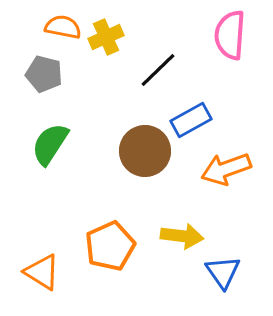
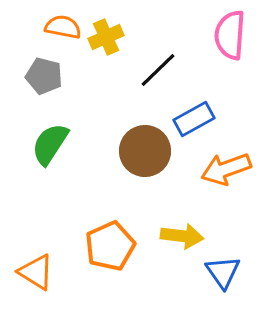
gray pentagon: moved 2 px down
blue rectangle: moved 3 px right, 1 px up
orange triangle: moved 6 px left
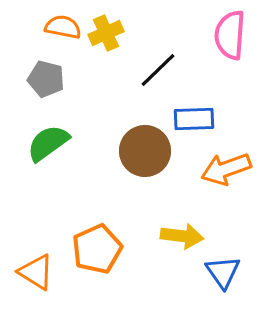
yellow cross: moved 4 px up
gray pentagon: moved 2 px right, 3 px down
blue rectangle: rotated 27 degrees clockwise
green semicircle: moved 2 px left, 1 px up; rotated 21 degrees clockwise
orange pentagon: moved 13 px left, 3 px down
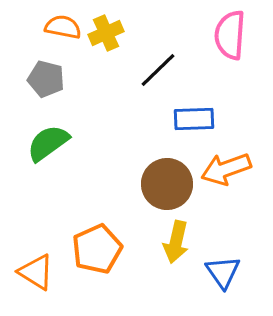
brown circle: moved 22 px right, 33 px down
yellow arrow: moved 6 px left, 6 px down; rotated 96 degrees clockwise
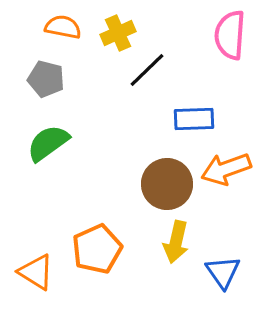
yellow cross: moved 12 px right
black line: moved 11 px left
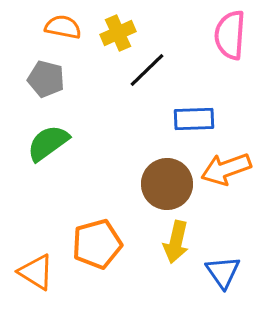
orange pentagon: moved 5 px up; rotated 9 degrees clockwise
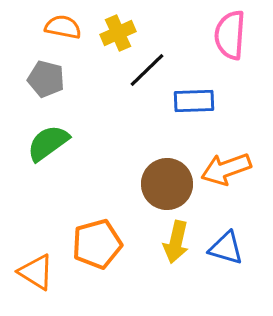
blue rectangle: moved 18 px up
blue triangle: moved 3 px right, 24 px up; rotated 39 degrees counterclockwise
